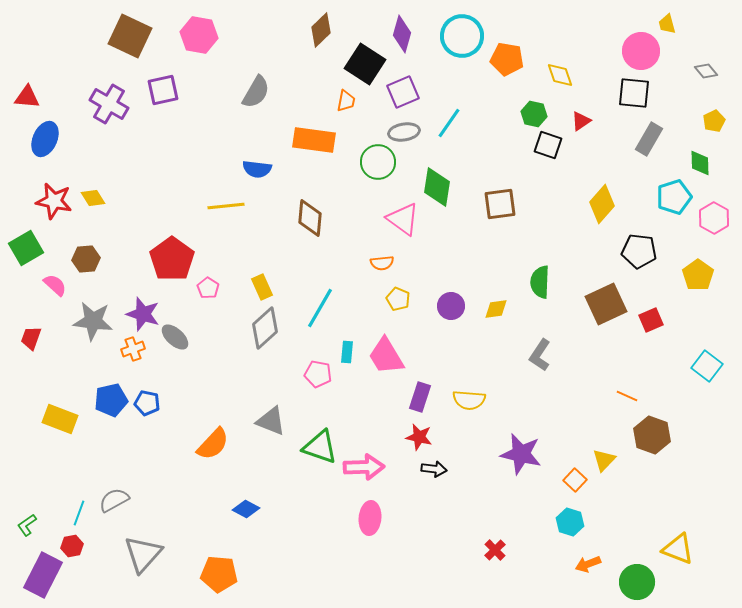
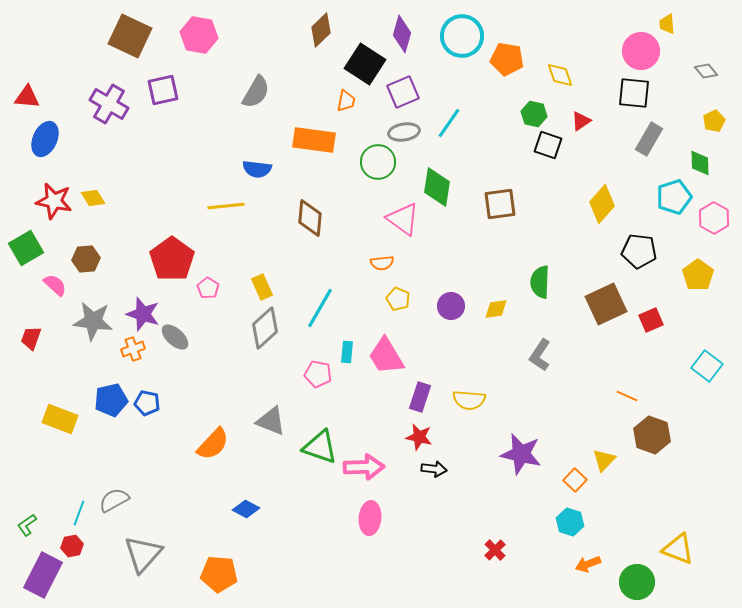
yellow trapezoid at (667, 24): rotated 10 degrees clockwise
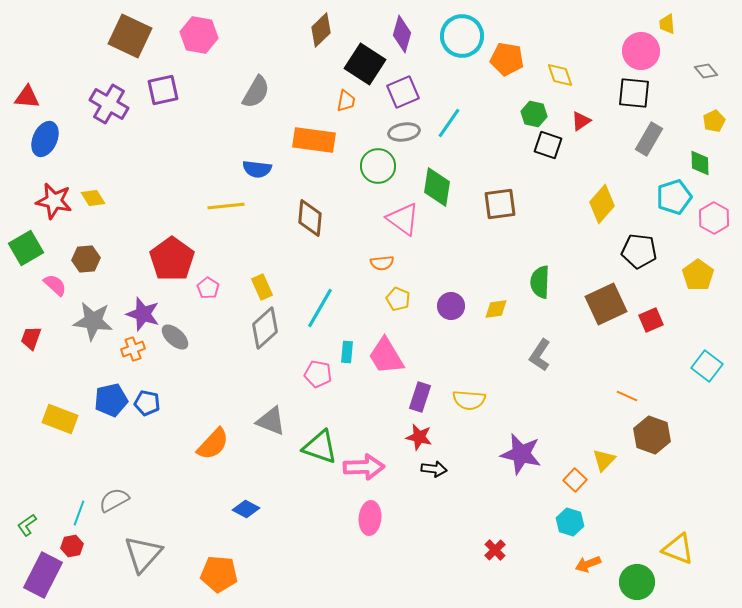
green circle at (378, 162): moved 4 px down
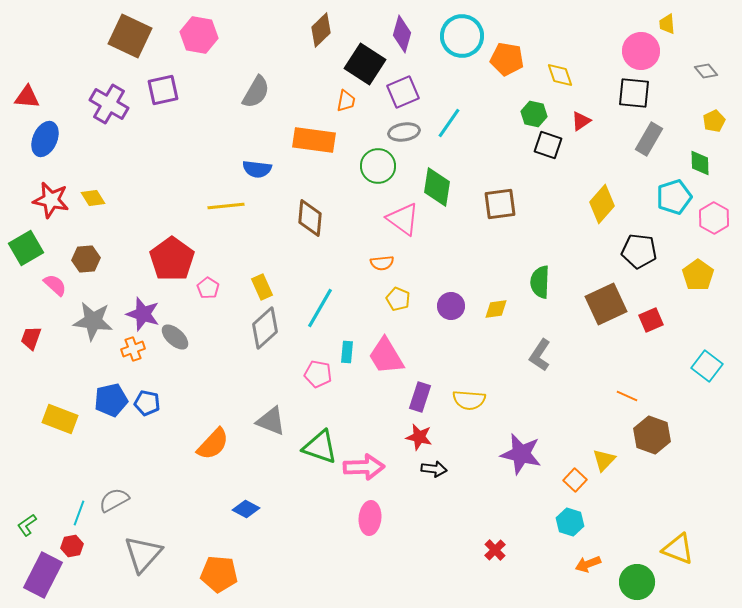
red star at (54, 201): moved 3 px left, 1 px up
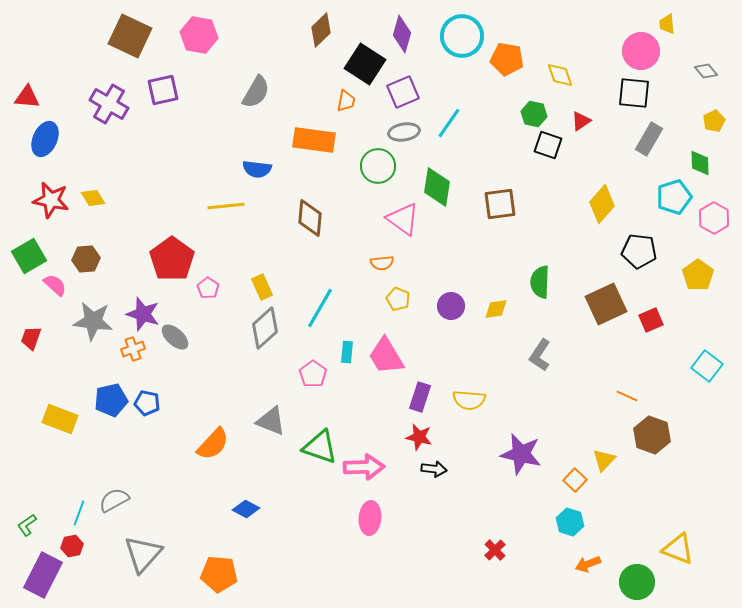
green square at (26, 248): moved 3 px right, 8 px down
pink pentagon at (318, 374): moved 5 px left; rotated 24 degrees clockwise
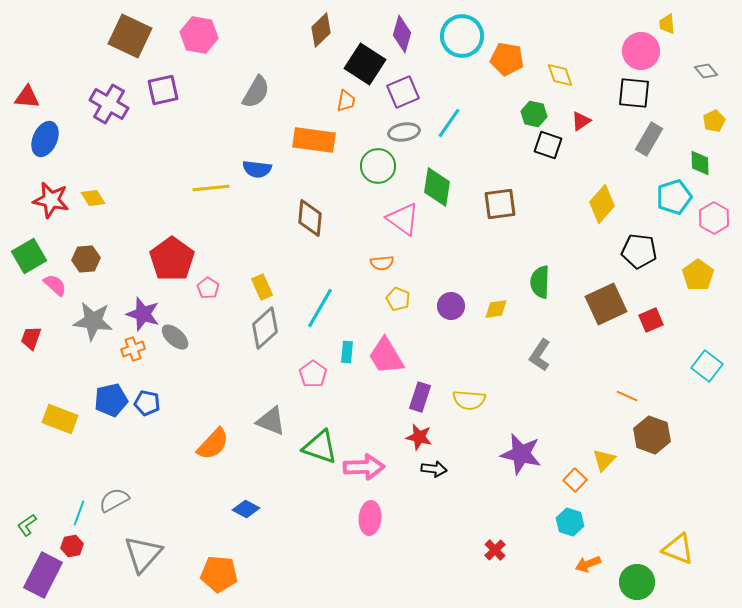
yellow line at (226, 206): moved 15 px left, 18 px up
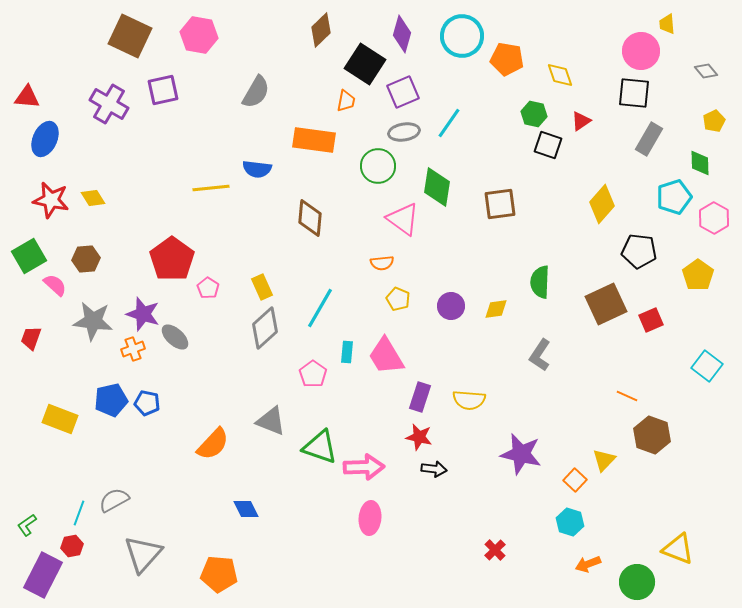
blue diamond at (246, 509): rotated 36 degrees clockwise
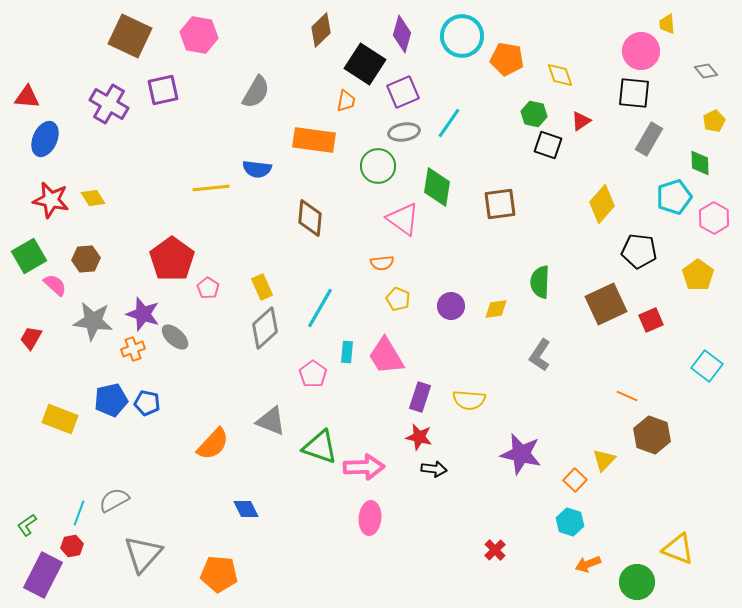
red trapezoid at (31, 338): rotated 10 degrees clockwise
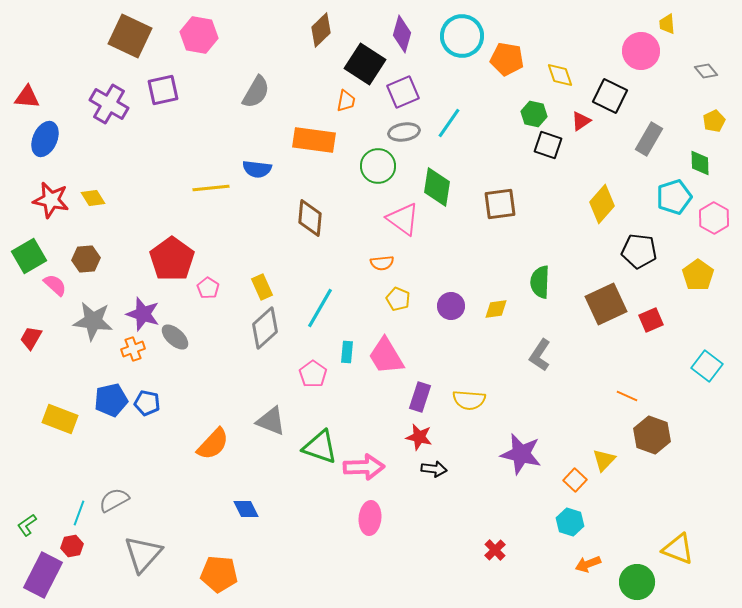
black square at (634, 93): moved 24 px left, 3 px down; rotated 20 degrees clockwise
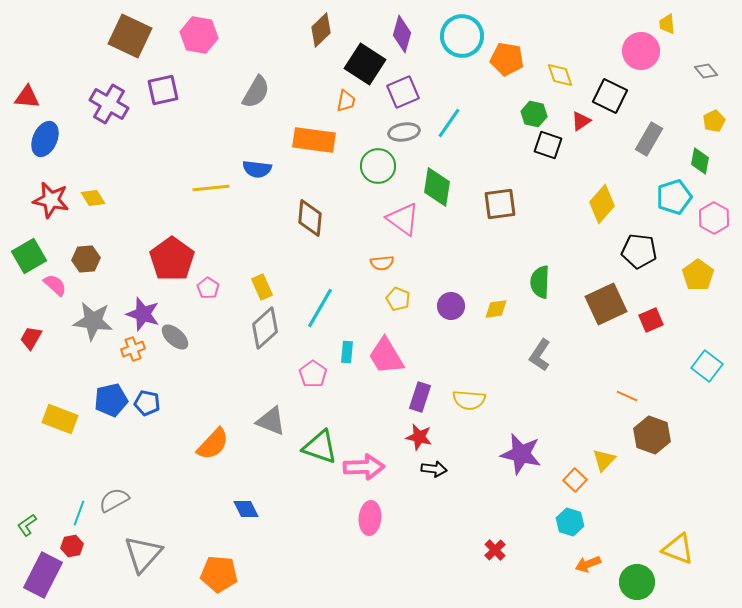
green diamond at (700, 163): moved 2 px up; rotated 12 degrees clockwise
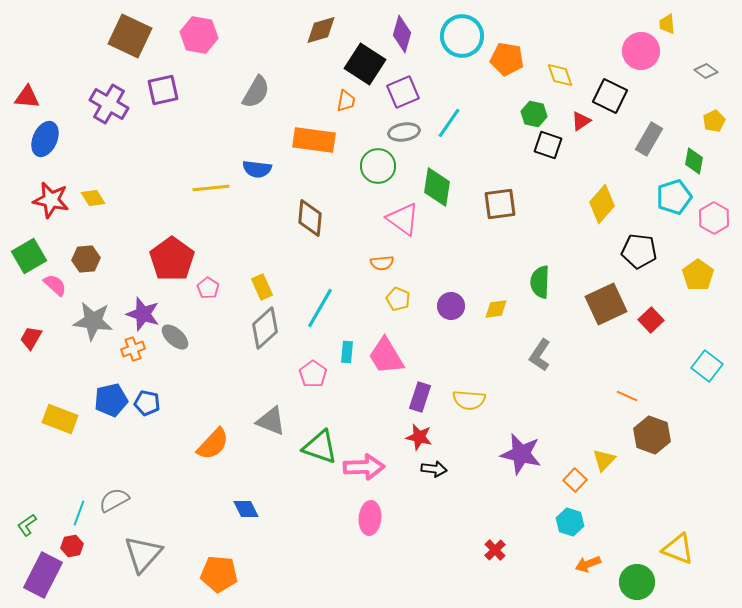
brown diamond at (321, 30): rotated 28 degrees clockwise
gray diamond at (706, 71): rotated 15 degrees counterclockwise
green diamond at (700, 161): moved 6 px left
red square at (651, 320): rotated 20 degrees counterclockwise
